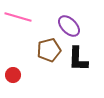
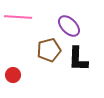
pink line: rotated 12 degrees counterclockwise
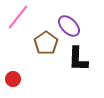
pink line: rotated 56 degrees counterclockwise
brown pentagon: moved 3 px left, 7 px up; rotated 20 degrees counterclockwise
red circle: moved 4 px down
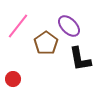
pink line: moved 9 px down
black L-shape: moved 2 px right; rotated 12 degrees counterclockwise
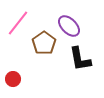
pink line: moved 3 px up
brown pentagon: moved 2 px left
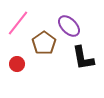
black L-shape: moved 3 px right, 1 px up
red circle: moved 4 px right, 15 px up
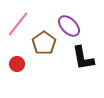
pink line: moved 1 px down
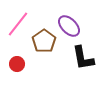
brown pentagon: moved 2 px up
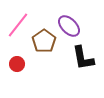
pink line: moved 1 px down
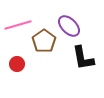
pink line: rotated 36 degrees clockwise
